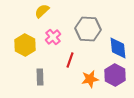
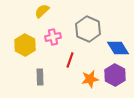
gray hexagon: rotated 20 degrees clockwise
pink cross: rotated 28 degrees clockwise
blue diamond: rotated 25 degrees counterclockwise
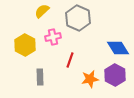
gray hexagon: moved 10 px left, 11 px up
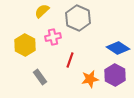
blue diamond: rotated 25 degrees counterclockwise
gray rectangle: rotated 35 degrees counterclockwise
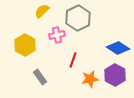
gray hexagon: rotated 10 degrees clockwise
pink cross: moved 4 px right, 2 px up
red line: moved 3 px right
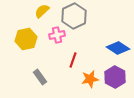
gray hexagon: moved 4 px left, 2 px up
yellow hexagon: moved 1 px right, 6 px up; rotated 20 degrees clockwise
purple hexagon: moved 2 px down
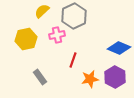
blue diamond: moved 1 px right; rotated 10 degrees counterclockwise
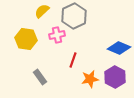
yellow hexagon: rotated 20 degrees clockwise
